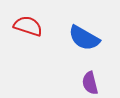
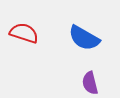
red semicircle: moved 4 px left, 7 px down
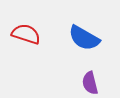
red semicircle: moved 2 px right, 1 px down
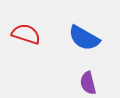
purple semicircle: moved 2 px left
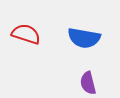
blue semicircle: rotated 20 degrees counterclockwise
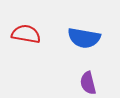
red semicircle: rotated 8 degrees counterclockwise
